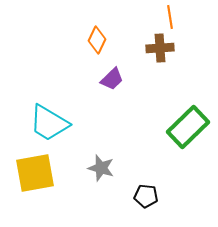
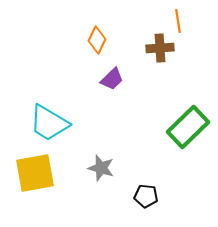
orange line: moved 8 px right, 4 px down
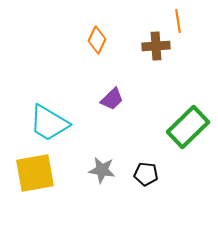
brown cross: moved 4 px left, 2 px up
purple trapezoid: moved 20 px down
gray star: moved 1 px right, 2 px down; rotated 8 degrees counterclockwise
black pentagon: moved 22 px up
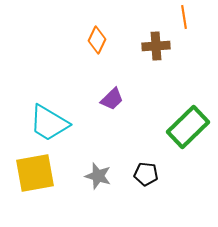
orange line: moved 6 px right, 4 px up
gray star: moved 4 px left, 6 px down; rotated 8 degrees clockwise
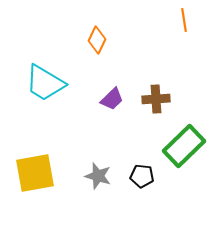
orange line: moved 3 px down
brown cross: moved 53 px down
cyan trapezoid: moved 4 px left, 40 px up
green rectangle: moved 4 px left, 19 px down
black pentagon: moved 4 px left, 2 px down
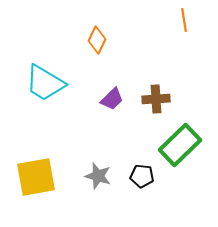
green rectangle: moved 4 px left, 1 px up
yellow square: moved 1 px right, 4 px down
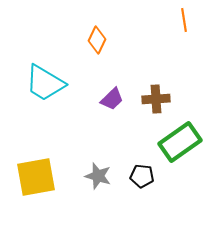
green rectangle: moved 3 px up; rotated 9 degrees clockwise
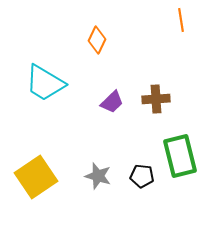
orange line: moved 3 px left
purple trapezoid: moved 3 px down
green rectangle: moved 14 px down; rotated 69 degrees counterclockwise
yellow square: rotated 24 degrees counterclockwise
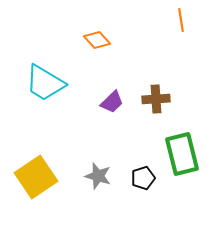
orange diamond: rotated 68 degrees counterclockwise
green rectangle: moved 2 px right, 2 px up
black pentagon: moved 1 px right, 2 px down; rotated 25 degrees counterclockwise
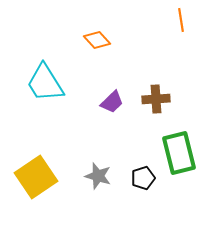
cyan trapezoid: rotated 27 degrees clockwise
green rectangle: moved 3 px left, 1 px up
